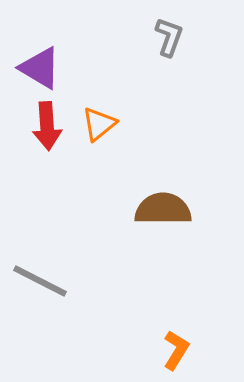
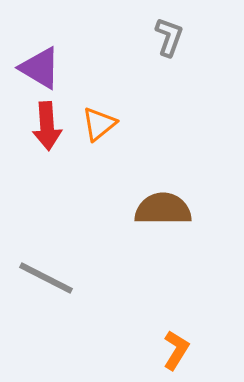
gray line: moved 6 px right, 3 px up
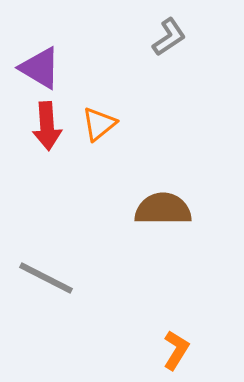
gray L-shape: rotated 36 degrees clockwise
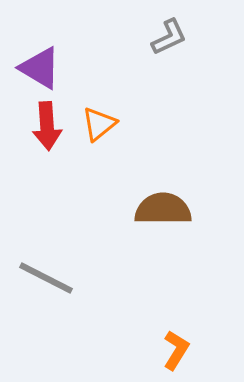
gray L-shape: rotated 9 degrees clockwise
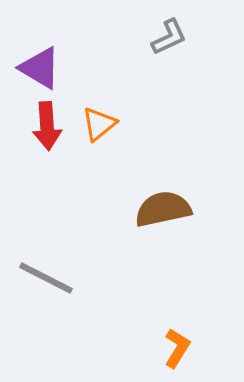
brown semicircle: rotated 12 degrees counterclockwise
orange L-shape: moved 1 px right, 2 px up
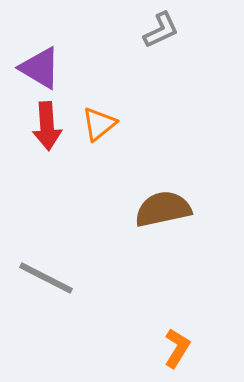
gray L-shape: moved 8 px left, 7 px up
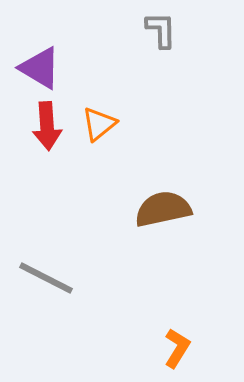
gray L-shape: rotated 66 degrees counterclockwise
